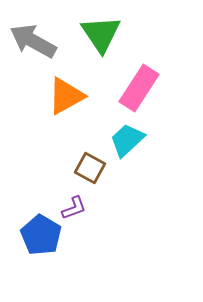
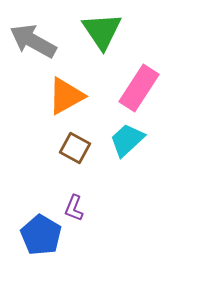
green triangle: moved 1 px right, 3 px up
brown square: moved 15 px left, 20 px up
purple L-shape: rotated 132 degrees clockwise
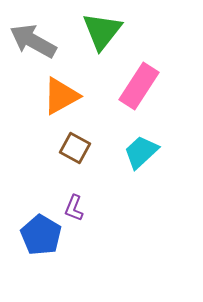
green triangle: rotated 12 degrees clockwise
pink rectangle: moved 2 px up
orange triangle: moved 5 px left
cyan trapezoid: moved 14 px right, 12 px down
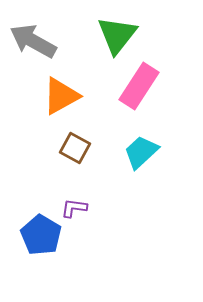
green triangle: moved 15 px right, 4 px down
purple L-shape: rotated 76 degrees clockwise
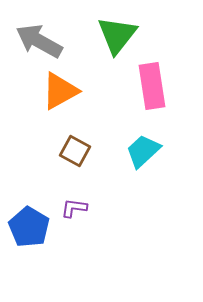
gray arrow: moved 6 px right
pink rectangle: moved 13 px right; rotated 42 degrees counterclockwise
orange triangle: moved 1 px left, 5 px up
brown square: moved 3 px down
cyan trapezoid: moved 2 px right, 1 px up
blue pentagon: moved 12 px left, 8 px up
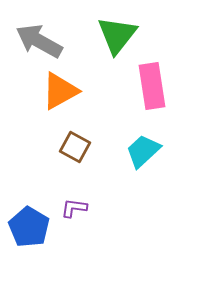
brown square: moved 4 px up
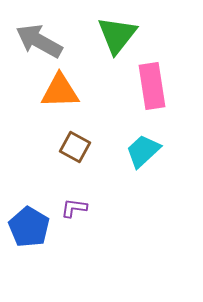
orange triangle: rotated 27 degrees clockwise
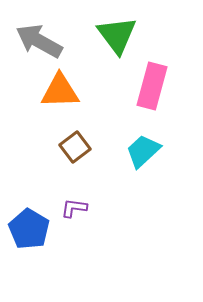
green triangle: rotated 15 degrees counterclockwise
pink rectangle: rotated 24 degrees clockwise
brown square: rotated 24 degrees clockwise
blue pentagon: moved 2 px down
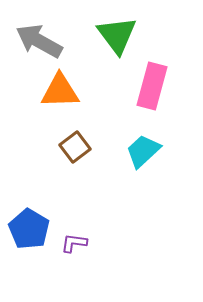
purple L-shape: moved 35 px down
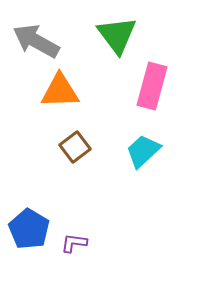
gray arrow: moved 3 px left
